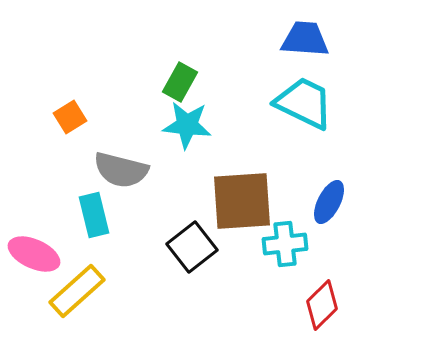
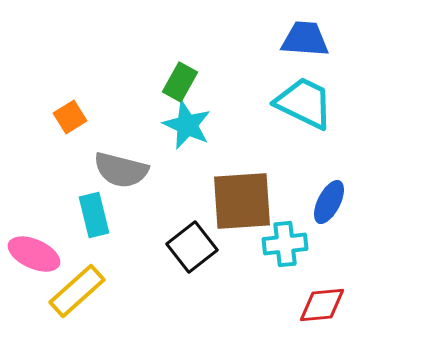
cyan star: rotated 18 degrees clockwise
red diamond: rotated 39 degrees clockwise
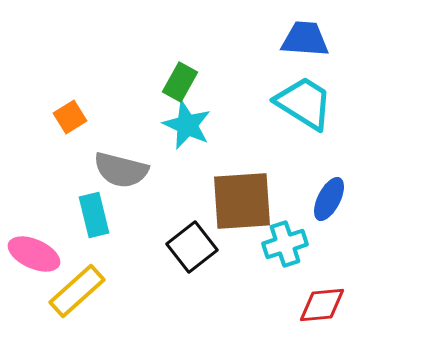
cyan trapezoid: rotated 6 degrees clockwise
blue ellipse: moved 3 px up
cyan cross: rotated 12 degrees counterclockwise
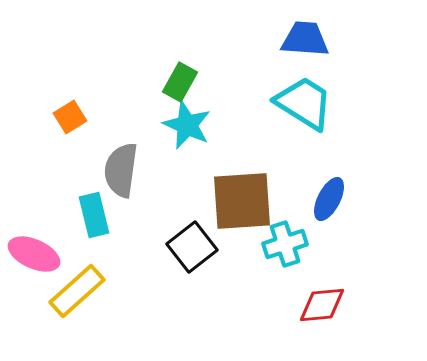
gray semicircle: rotated 84 degrees clockwise
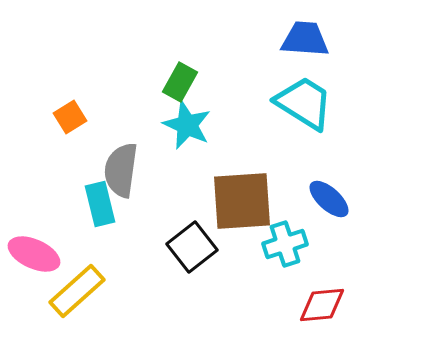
blue ellipse: rotated 75 degrees counterclockwise
cyan rectangle: moved 6 px right, 11 px up
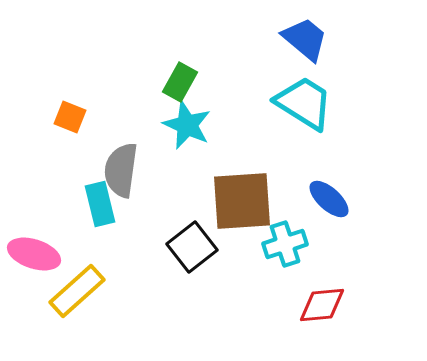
blue trapezoid: rotated 36 degrees clockwise
orange square: rotated 36 degrees counterclockwise
pink ellipse: rotated 6 degrees counterclockwise
